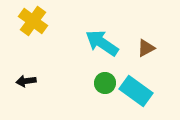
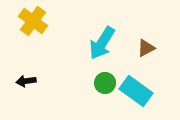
cyan arrow: rotated 92 degrees counterclockwise
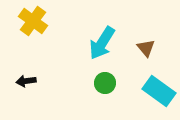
brown triangle: rotated 42 degrees counterclockwise
cyan rectangle: moved 23 px right
